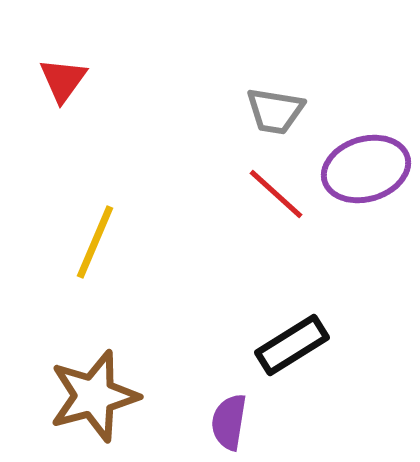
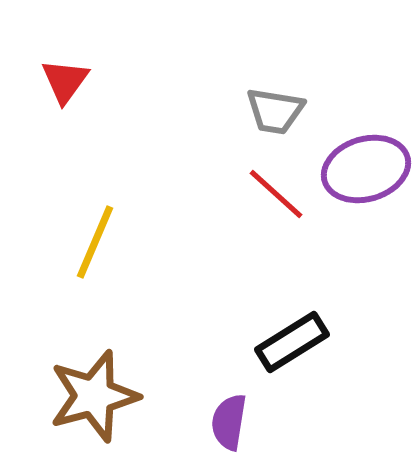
red triangle: moved 2 px right, 1 px down
black rectangle: moved 3 px up
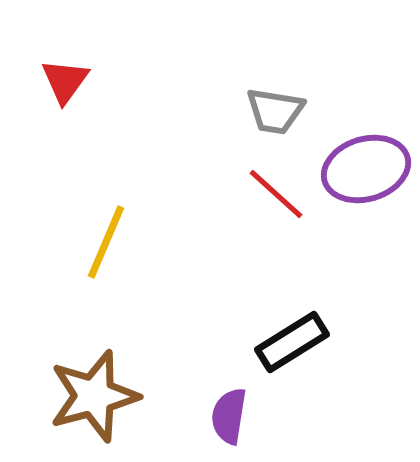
yellow line: moved 11 px right
purple semicircle: moved 6 px up
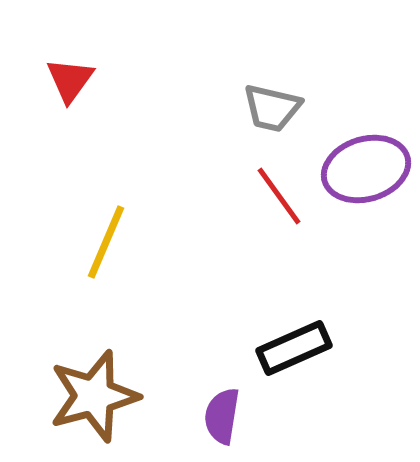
red triangle: moved 5 px right, 1 px up
gray trapezoid: moved 3 px left, 3 px up; rotated 4 degrees clockwise
red line: moved 3 px right, 2 px down; rotated 12 degrees clockwise
black rectangle: moved 2 px right, 6 px down; rotated 8 degrees clockwise
purple semicircle: moved 7 px left
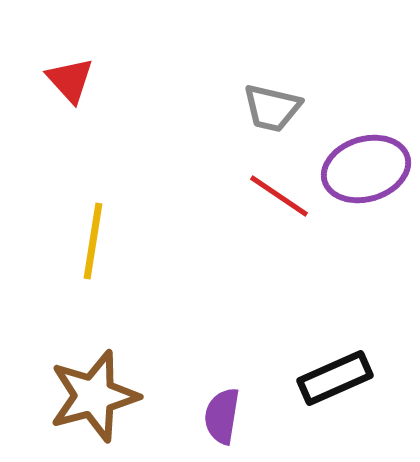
red triangle: rotated 18 degrees counterclockwise
red line: rotated 20 degrees counterclockwise
yellow line: moved 13 px left, 1 px up; rotated 14 degrees counterclockwise
black rectangle: moved 41 px right, 30 px down
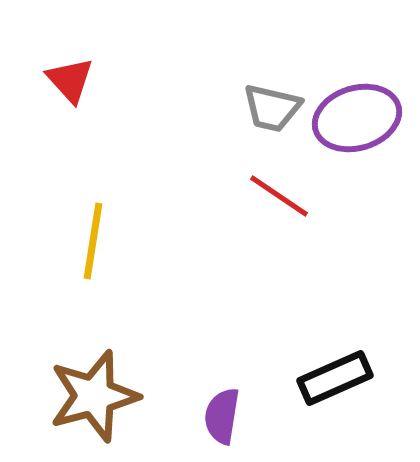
purple ellipse: moved 9 px left, 51 px up
